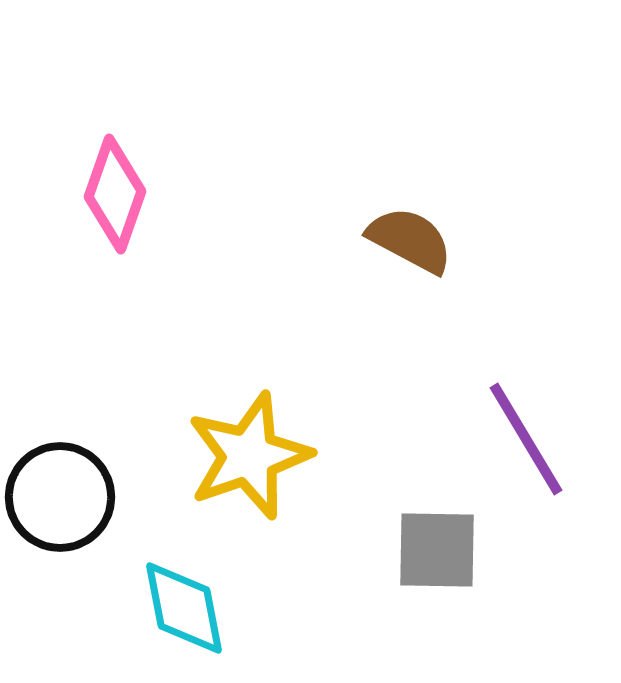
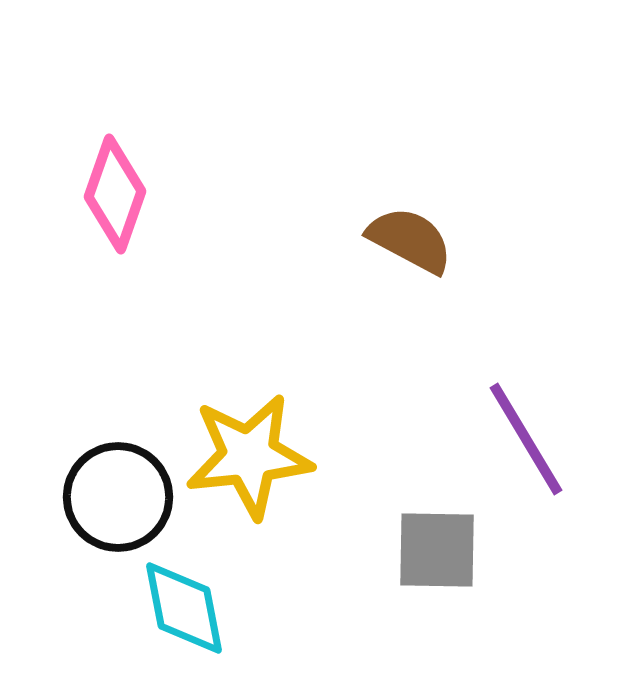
yellow star: rotated 13 degrees clockwise
black circle: moved 58 px right
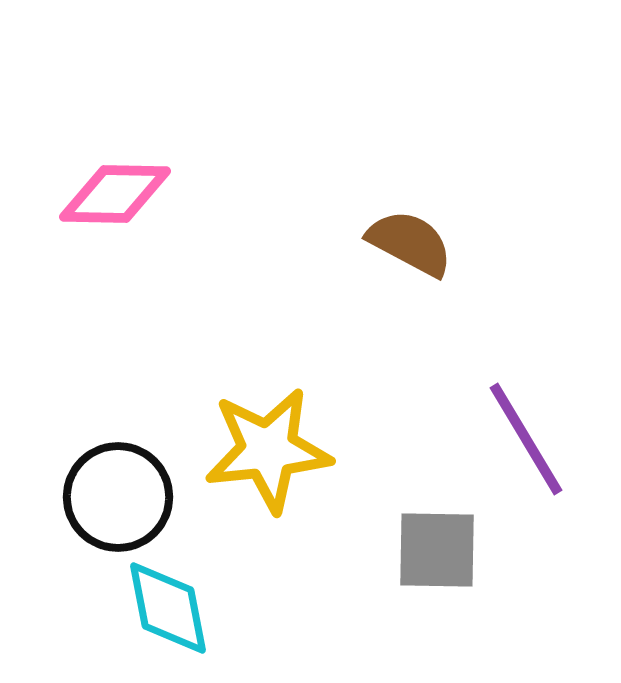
pink diamond: rotated 72 degrees clockwise
brown semicircle: moved 3 px down
yellow star: moved 19 px right, 6 px up
cyan diamond: moved 16 px left
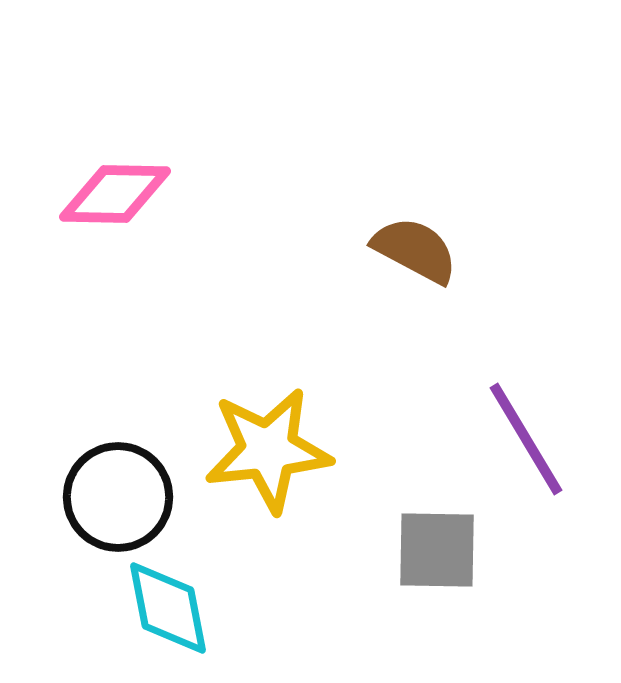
brown semicircle: moved 5 px right, 7 px down
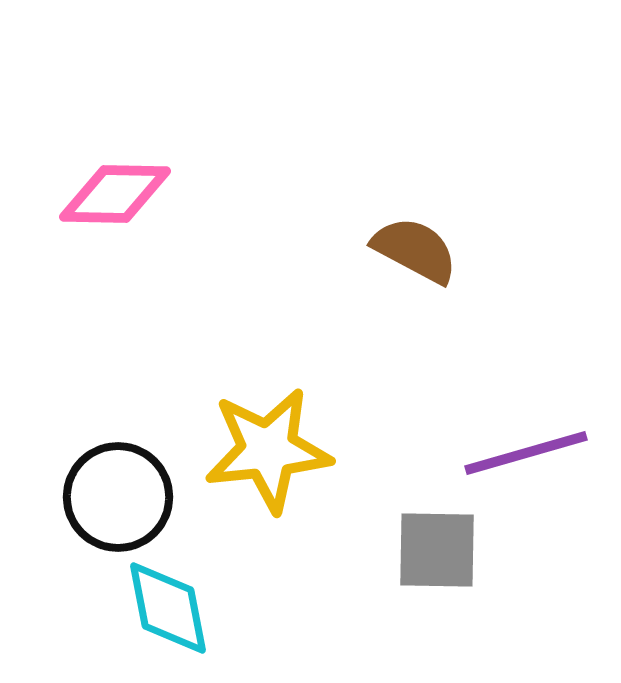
purple line: moved 14 px down; rotated 75 degrees counterclockwise
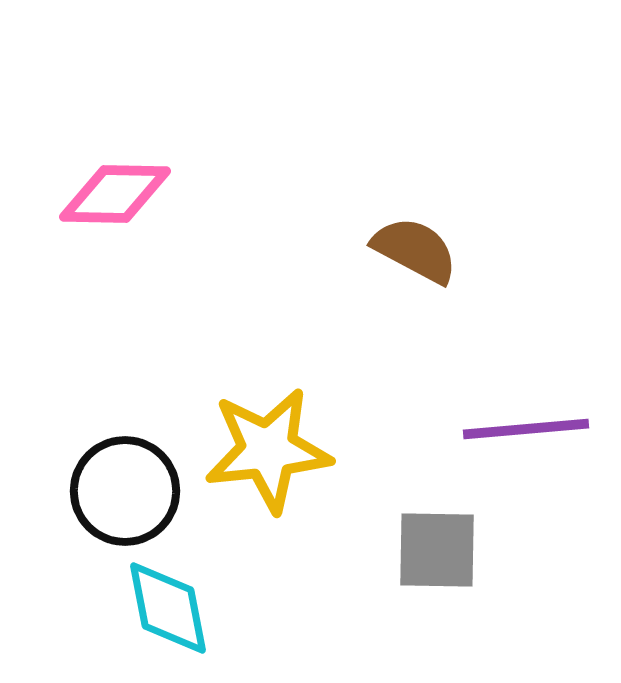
purple line: moved 24 px up; rotated 11 degrees clockwise
black circle: moved 7 px right, 6 px up
